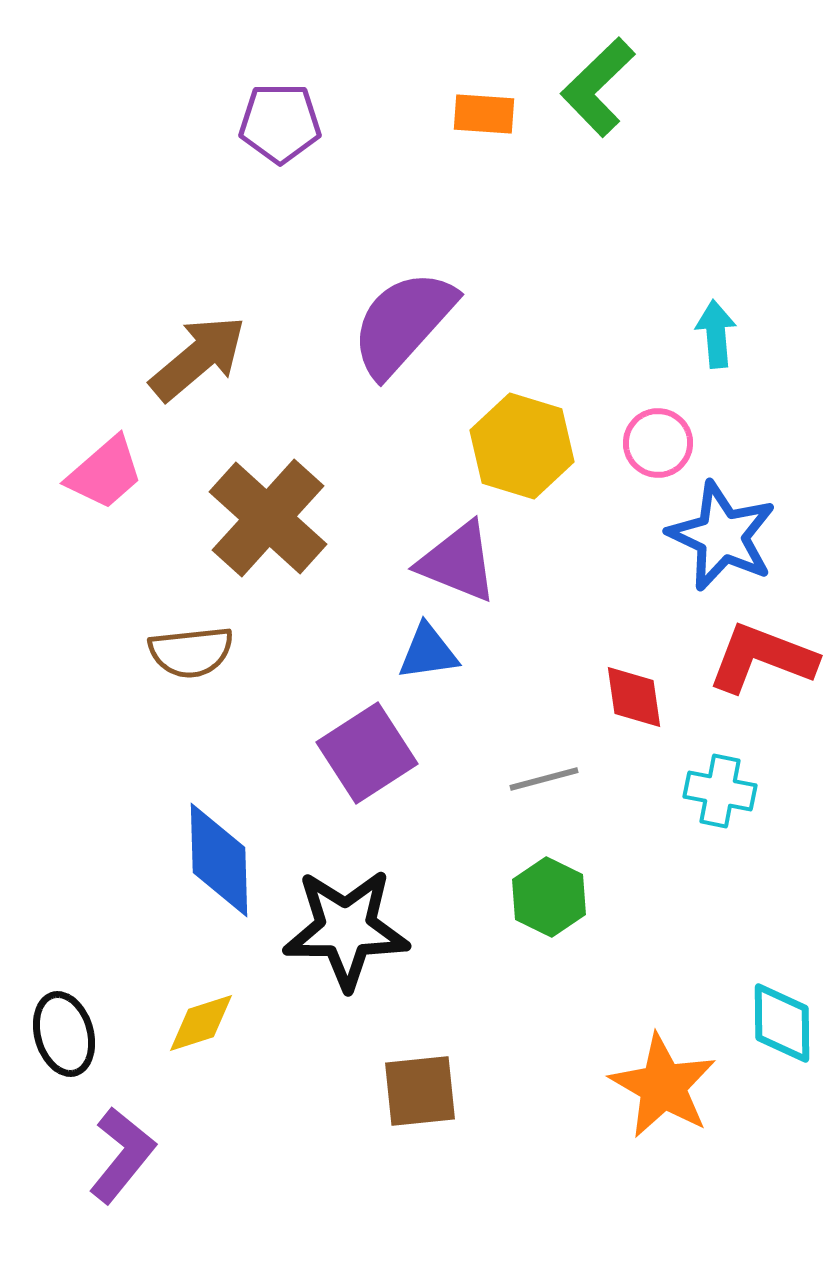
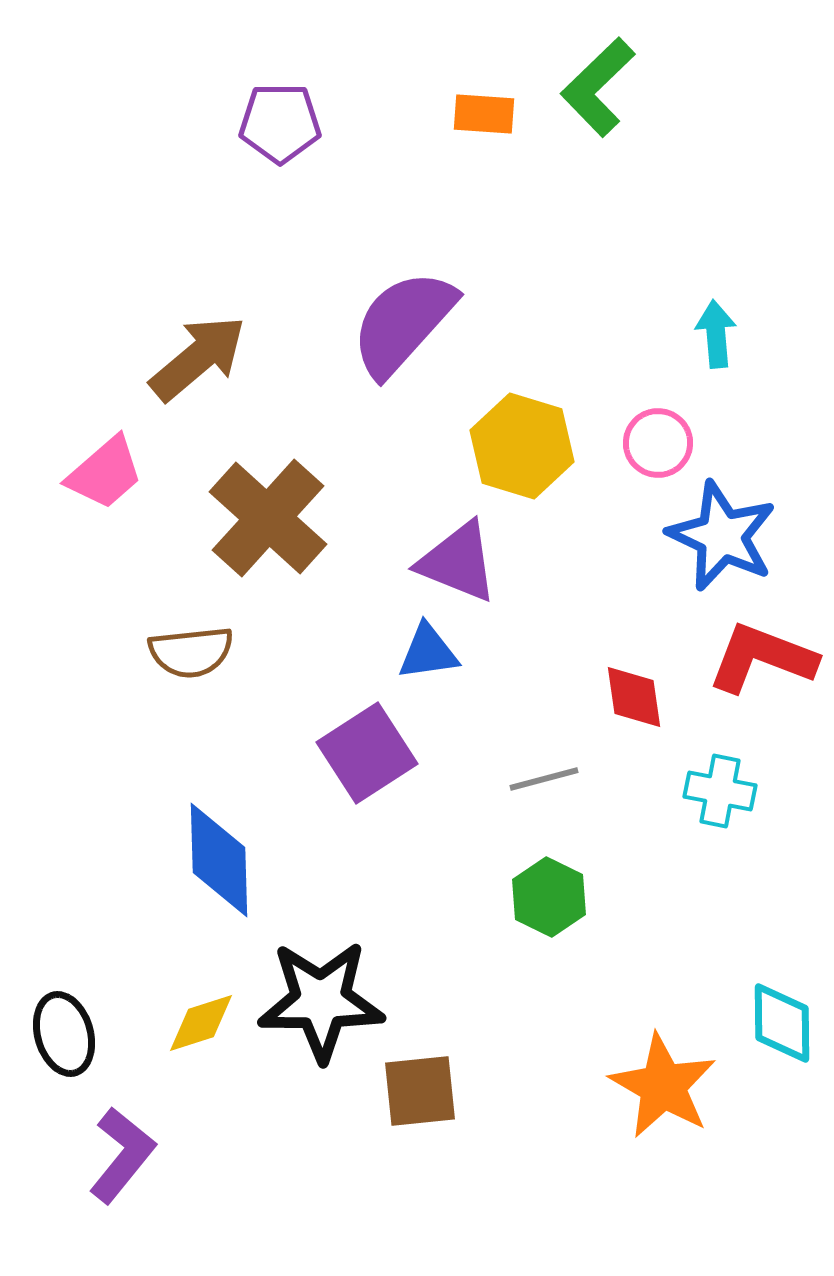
black star: moved 25 px left, 72 px down
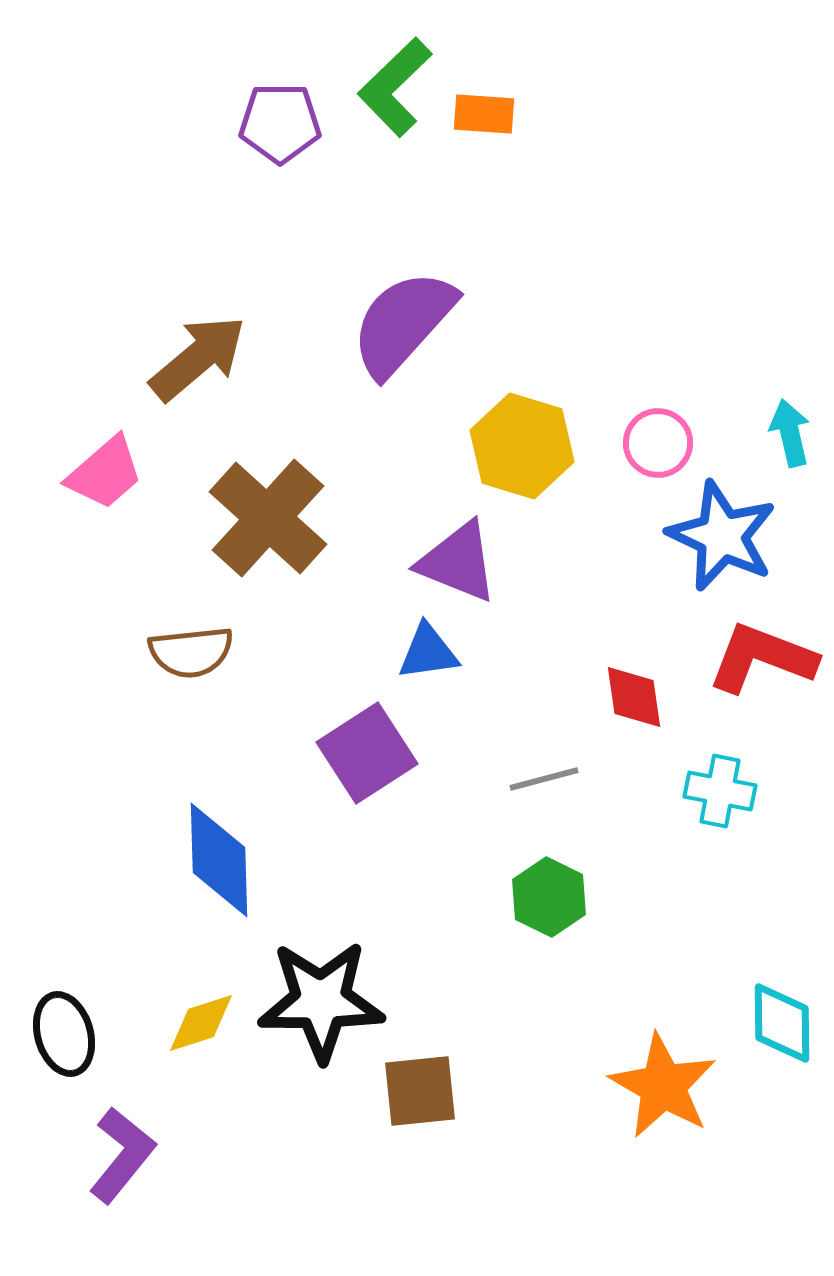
green L-shape: moved 203 px left
cyan arrow: moved 74 px right, 99 px down; rotated 8 degrees counterclockwise
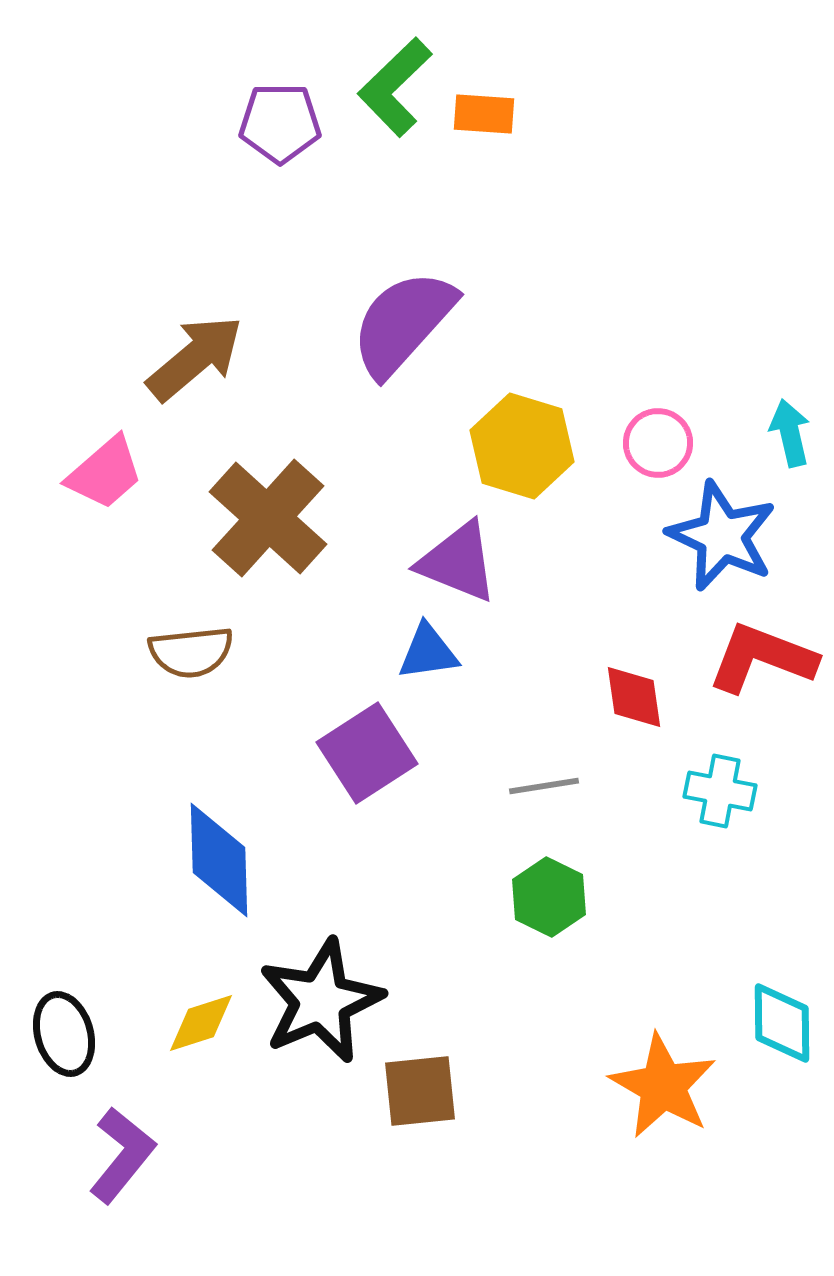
brown arrow: moved 3 px left
gray line: moved 7 px down; rotated 6 degrees clockwise
black star: rotated 23 degrees counterclockwise
